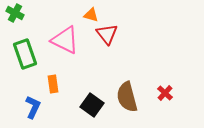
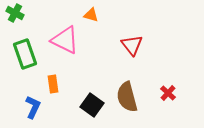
red triangle: moved 25 px right, 11 px down
red cross: moved 3 px right
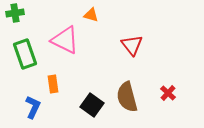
green cross: rotated 36 degrees counterclockwise
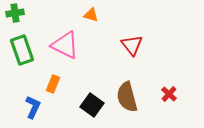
pink triangle: moved 5 px down
green rectangle: moved 3 px left, 4 px up
orange rectangle: rotated 30 degrees clockwise
red cross: moved 1 px right, 1 px down
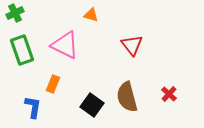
green cross: rotated 18 degrees counterclockwise
blue L-shape: rotated 15 degrees counterclockwise
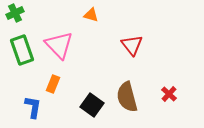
pink triangle: moved 6 px left; rotated 20 degrees clockwise
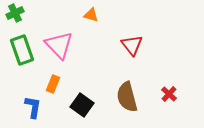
black square: moved 10 px left
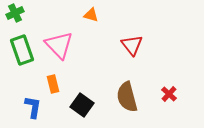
orange rectangle: rotated 36 degrees counterclockwise
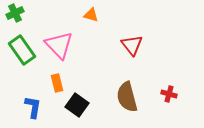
green rectangle: rotated 16 degrees counterclockwise
orange rectangle: moved 4 px right, 1 px up
red cross: rotated 28 degrees counterclockwise
black square: moved 5 px left
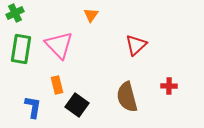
orange triangle: rotated 49 degrees clockwise
red triangle: moved 4 px right; rotated 25 degrees clockwise
green rectangle: moved 1 px left, 1 px up; rotated 44 degrees clockwise
orange rectangle: moved 2 px down
red cross: moved 8 px up; rotated 14 degrees counterclockwise
